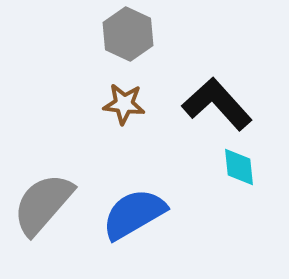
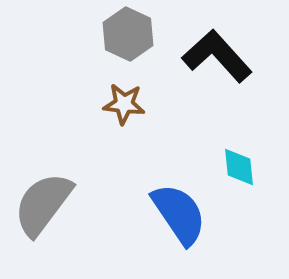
black L-shape: moved 48 px up
gray semicircle: rotated 4 degrees counterclockwise
blue semicircle: moved 45 px right; rotated 86 degrees clockwise
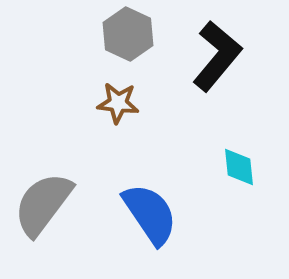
black L-shape: rotated 82 degrees clockwise
brown star: moved 6 px left, 1 px up
blue semicircle: moved 29 px left
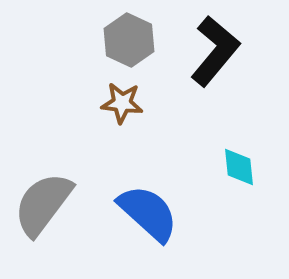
gray hexagon: moved 1 px right, 6 px down
black L-shape: moved 2 px left, 5 px up
brown star: moved 4 px right
blue semicircle: moved 2 px left, 1 px up; rotated 14 degrees counterclockwise
